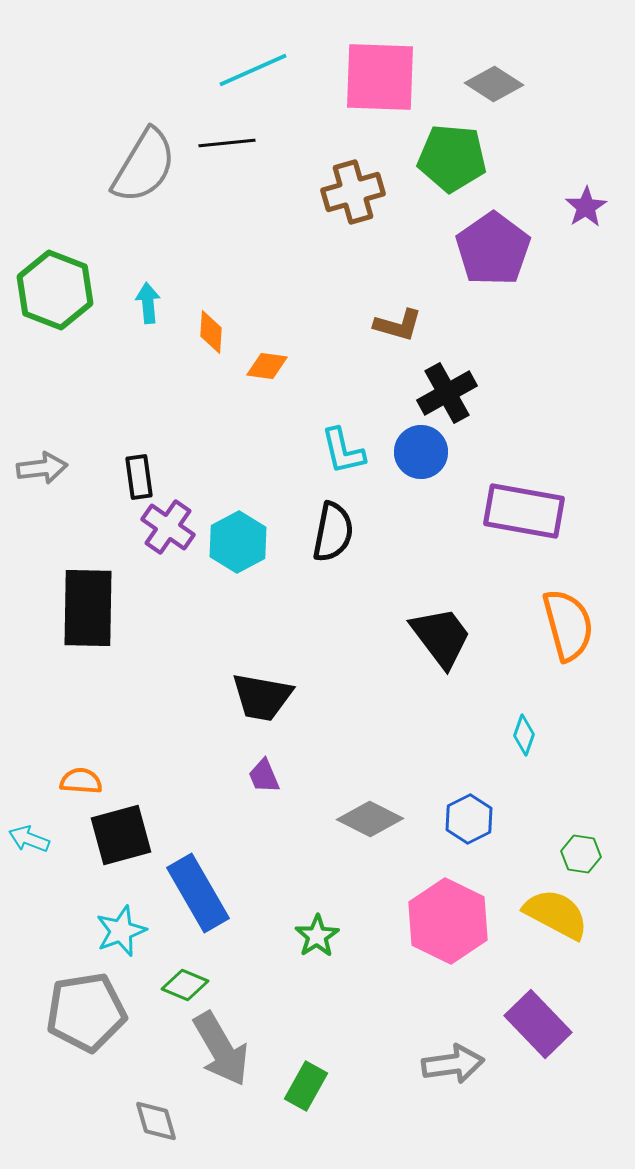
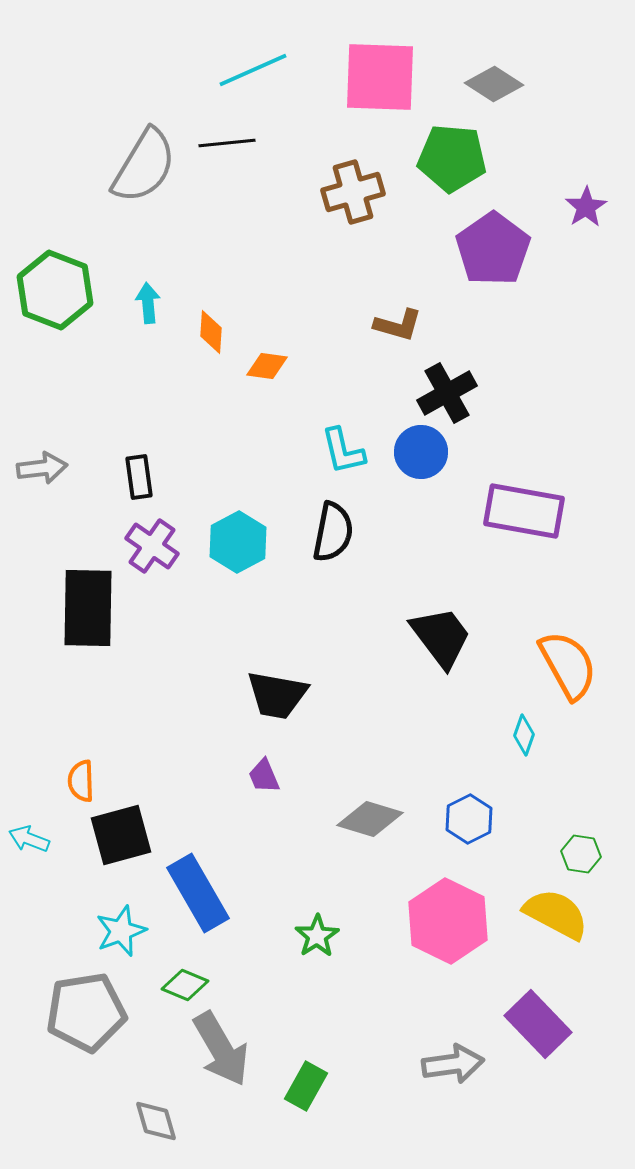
purple cross at (168, 527): moved 16 px left, 19 px down
orange semicircle at (568, 625): moved 40 px down; rotated 14 degrees counterclockwise
black trapezoid at (262, 697): moved 15 px right, 2 px up
orange semicircle at (81, 781): rotated 96 degrees counterclockwise
gray diamond at (370, 819): rotated 10 degrees counterclockwise
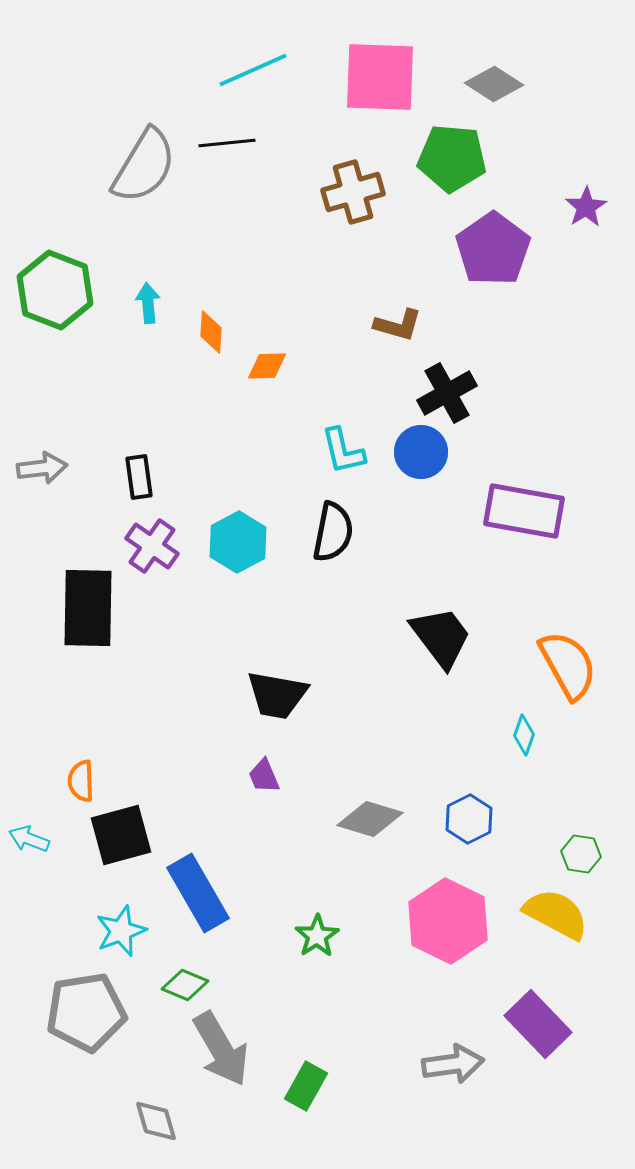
orange diamond at (267, 366): rotated 9 degrees counterclockwise
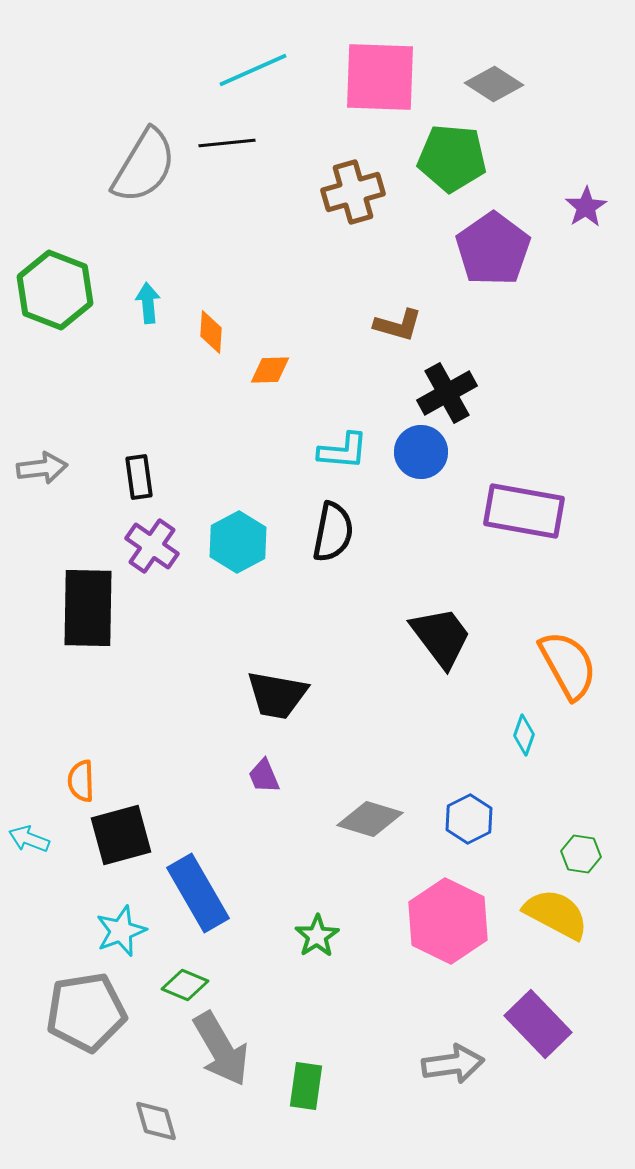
orange diamond at (267, 366): moved 3 px right, 4 px down
cyan L-shape at (343, 451): rotated 72 degrees counterclockwise
green rectangle at (306, 1086): rotated 21 degrees counterclockwise
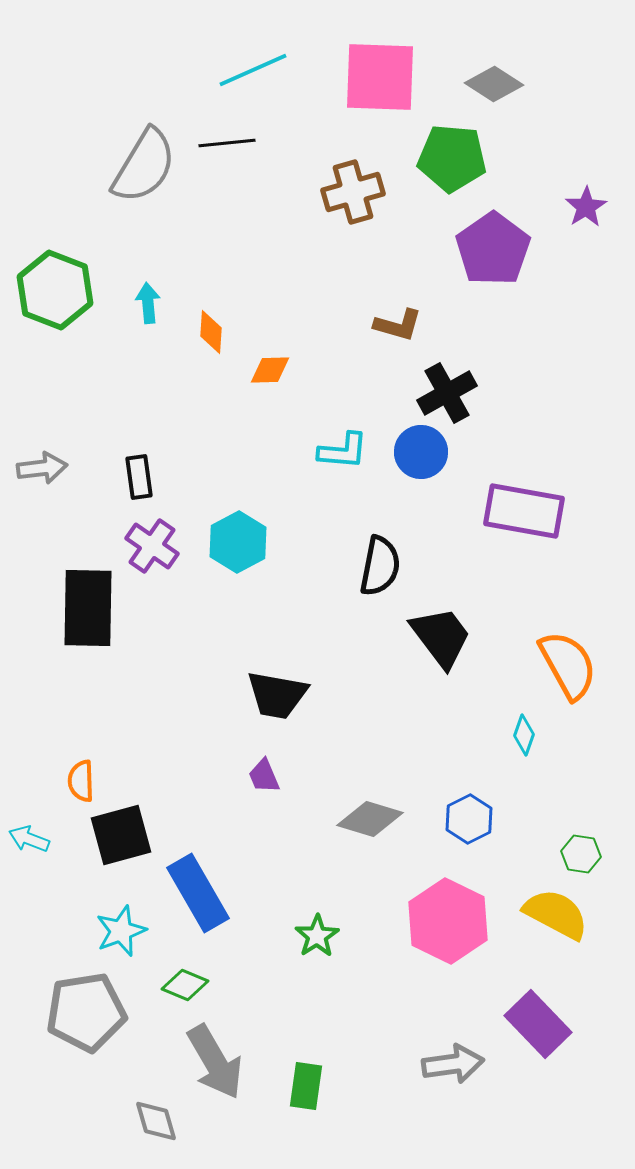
black semicircle at (333, 532): moved 47 px right, 34 px down
gray arrow at (221, 1049): moved 6 px left, 13 px down
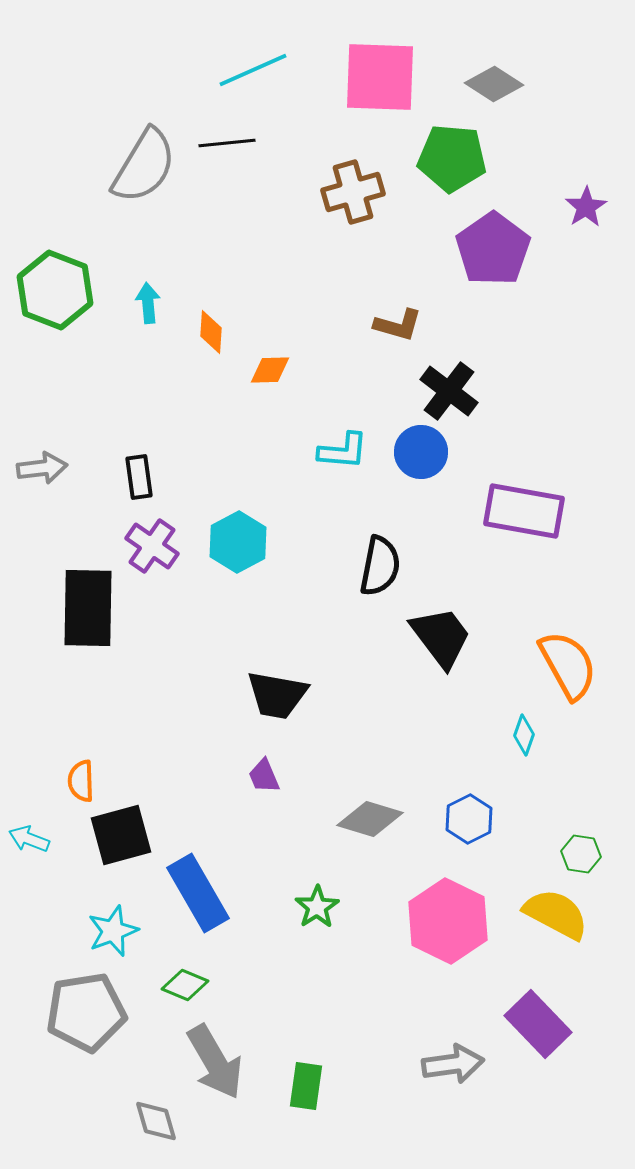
black cross at (447, 393): moved 2 px right, 2 px up; rotated 24 degrees counterclockwise
cyan star at (121, 931): moved 8 px left
green star at (317, 936): moved 29 px up
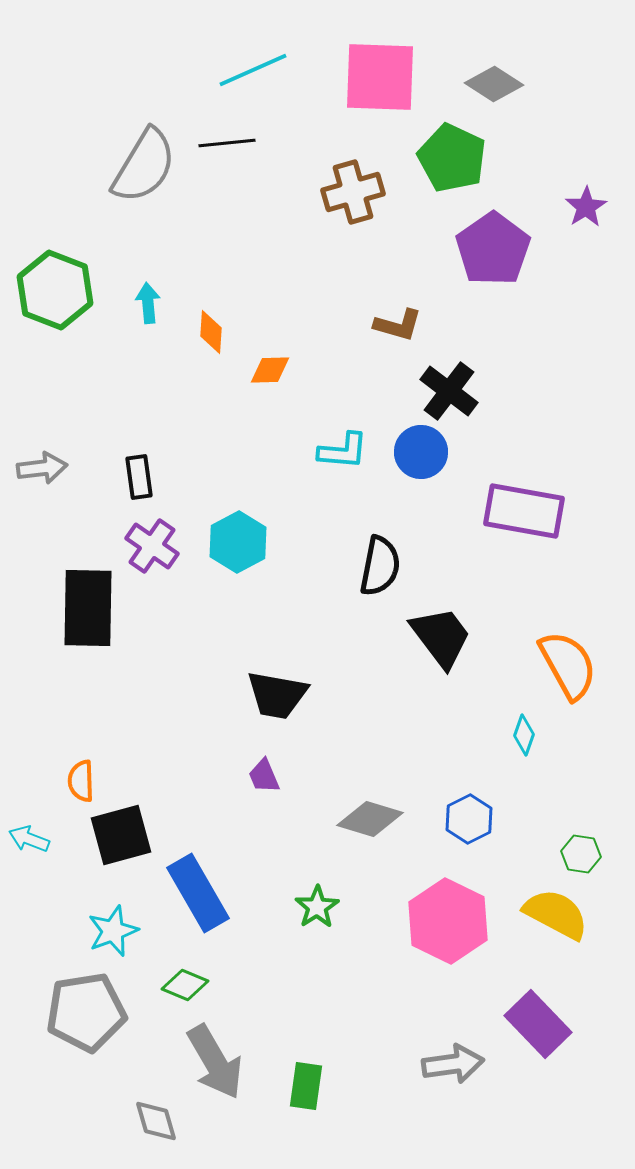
green pentagon at (452, 158): rotated 20 degrees clockwise
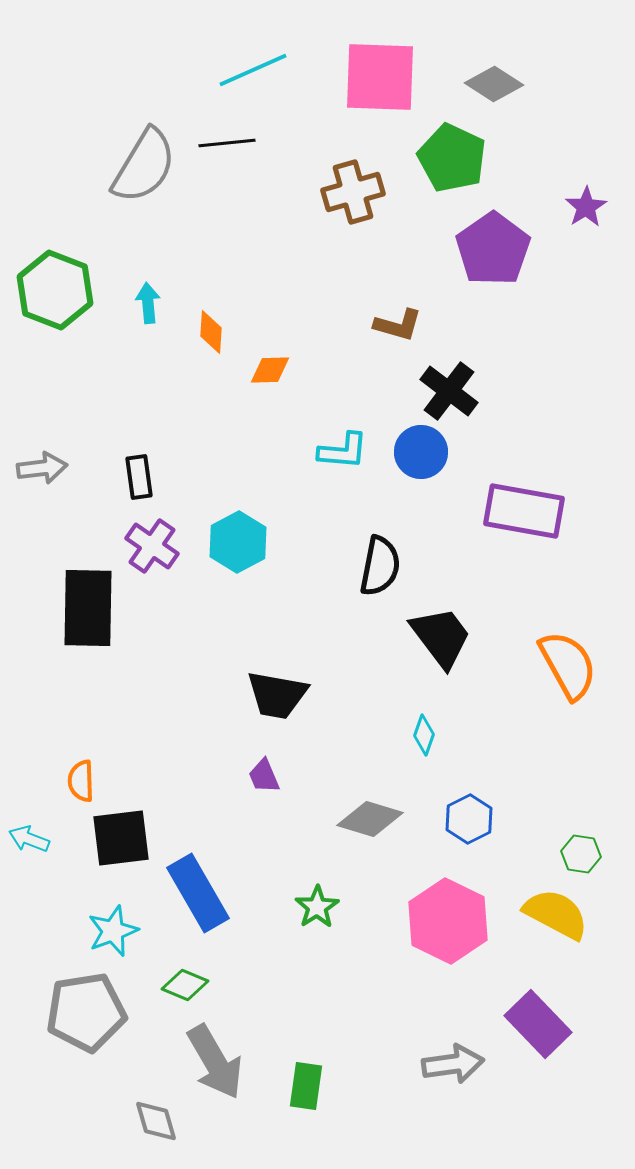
cyan diamond at (524, 735): moved 100 px left
black square at (121, 835): moved 3 px down; rotated 8 degrees clockwise
